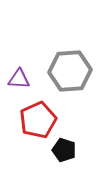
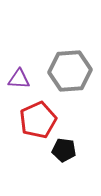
black pentagon: rotated 10 degrees counterclockwise
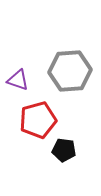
purple triangle: moved 1 px left, 1 px down; rotated 15 degrees clockwise
red pentagon: rotated 9 degrees clockwise
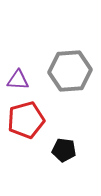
purple triangle: rotated 15 degrees counterclockwise
red pentagon: moved 12 px left
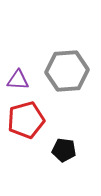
gray hexagon: moved 3 px left
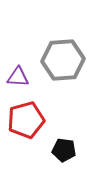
gray hexagon: moved 4 px left, 11 px up
purple triangle: moved 3 px up
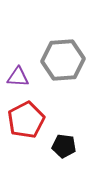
red pentagon: rotated 12 degrees counterclockwise
black pentagon: moved 4 px up
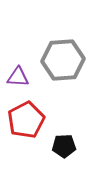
black pentagon: rotated 10 degrees counterclockwise
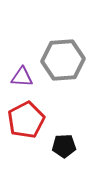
purple triangle: moved 4 px right
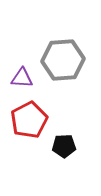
purple triangle: moved 1 px down
red pentagon: moved 3 px right
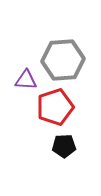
purple triangle: moved 4 px right, 2 px down
red pentagon: moved 26 px right, 13 px up; rotated 9 degrees clockwise
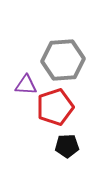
purple triangle: moved 5 px down
black pentagon: moved 3 px right
